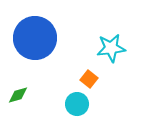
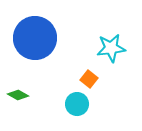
green diamond: rotated 45 degrees clockwise
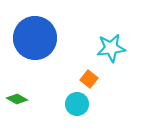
green diamond: moved 1 px left, 4 px down
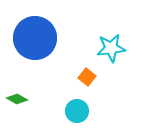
orange square: moved 2 px left, 2 px up
cyan circle: moved 7 px down
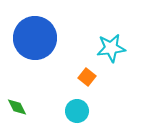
green diamond: moved 8 px down; rotated 35 degrees clockwise
